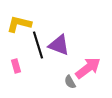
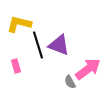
pink arrow: moved 1 px down
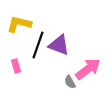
black line: rotated 36 degrees clockwise
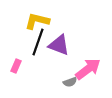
yellow L-shape: moved 18 px right, 3 px up
black line: moved 3 px up
pink rectangle: rotated 40 degrees clockwise
gray semicircle: rotated 80 degrees counterclockwise
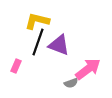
gray semicircle: moved 1 px right, 1 px down
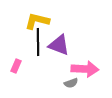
black line: rotated 20 degrees counterclockwise
pink arrow: moved 3 px left; rotated 40 degrees clockwise
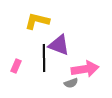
black line: moved 6 px right, 16 px down
pink arrow: rotated 12 degrees counterclockwise
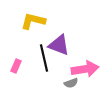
yellow L-shape: moved 4 px left
black line: rotated 12 degrees counterclockwise
